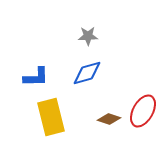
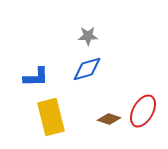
blue diamond: moved 4 px up
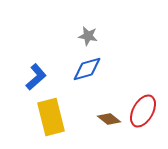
gray star: rotated 12 degrees clockwise
blue L-shape: rotated 40 degrees counterclockwise
brown diamond: rotated 20 degrees clockwise
